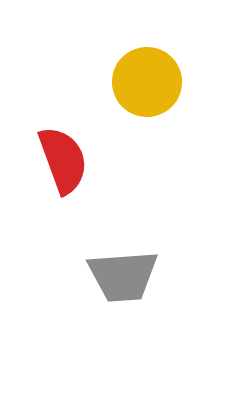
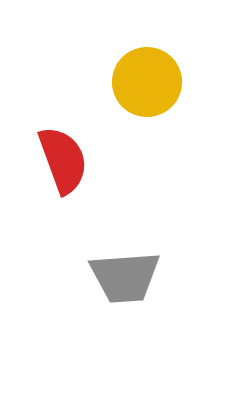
gray trapezoid: moved 2 px right, 1 px down
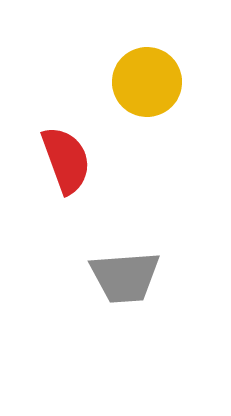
red semicircle: moved 3 px right
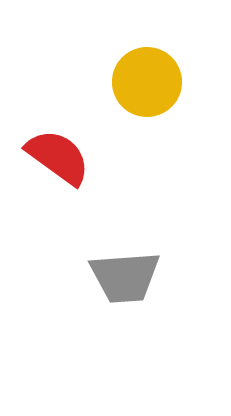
red semicircle: moved 8 px left, 3 px up; rotated 34 degrees counterclockwise
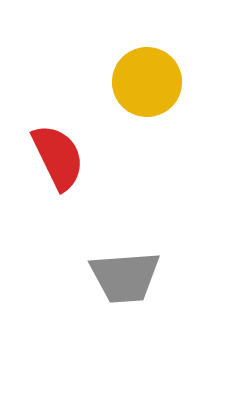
red semicircle: rotated 28 degrees clockwise
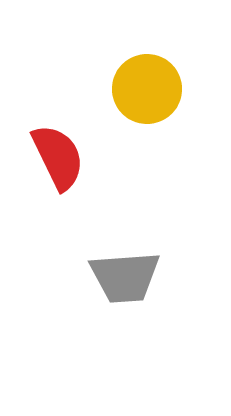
yellow circle: moved 7 px down
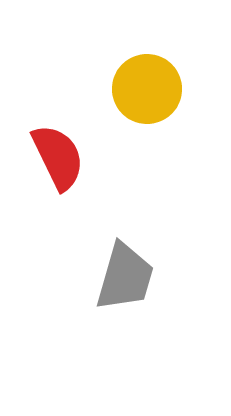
gray trapezoid: rotated 70 degrees counterclockwise
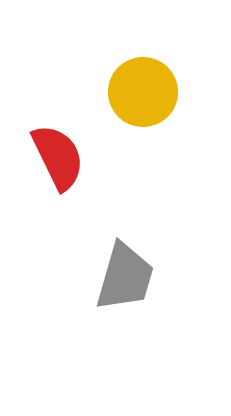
yellow circle: moved 4 px left, 3 px down
